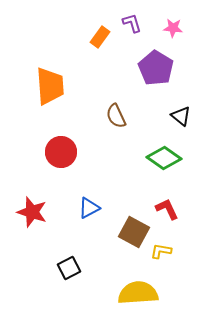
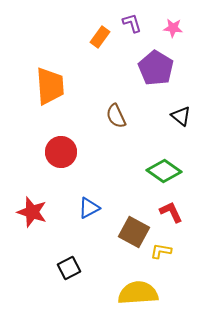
green diamond: moved 13 px down
red L-shape: moved 4 px right, 3 px down
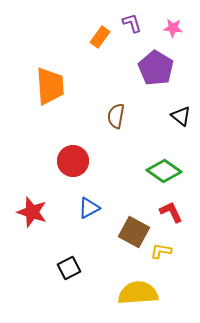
brown semicircle: rotated 35 degrees clockwise
red circle: moved 12 px right, 9 px down
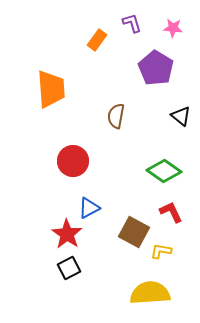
orange rectangle: moved 3 px left, 3 px down
orange trapezoid: moved 1 px right, 3 px down
red star: moved 35 px right, 22 px down; rotated 16 degrees clockwise
yellow semicircle: moved 12 px right
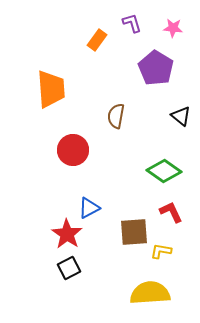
red circle: moved 11 px up
brown square: rotated 32 degrees counterclockwise
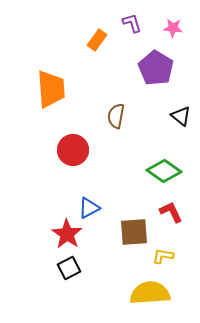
yellow L-shape: moved 2 px right, 5 px down
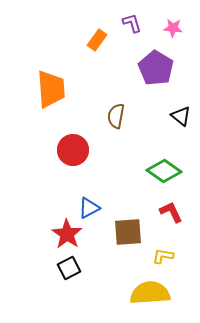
brown square: moved 6 px left
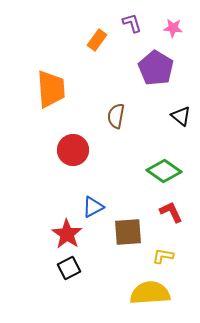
blue triangle: moved 4 px right, 1 px up
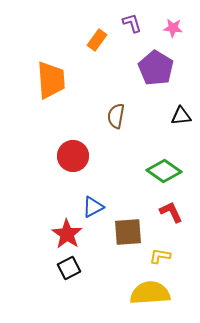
orange trapezoid: moved 9 px up
black triangle: rotated 45 degrees counterclockwise
red circle: moved 6 px down
yellow L-shape: moved 3 px left
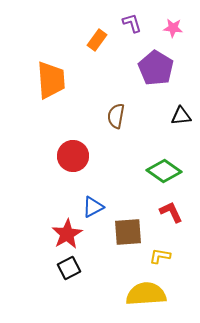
red star: rotated 8 degrees clockwise
yellow semicircle: moved 4 px left, 1 px down
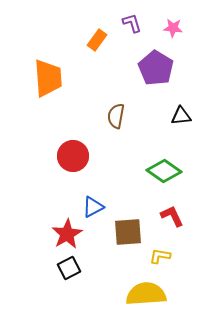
orange trapezoid: moved 3 px left, 2 px up
red L-shape: moved 1 px right, 4 px down
